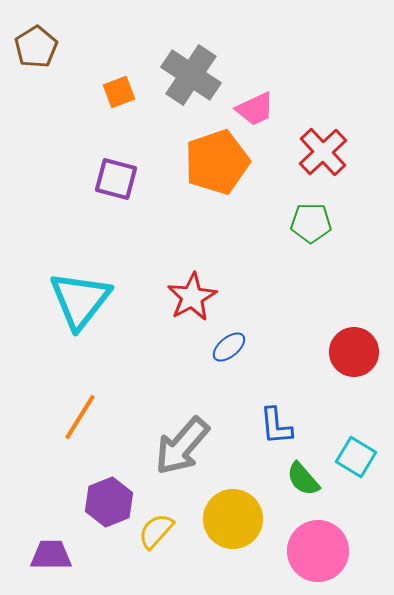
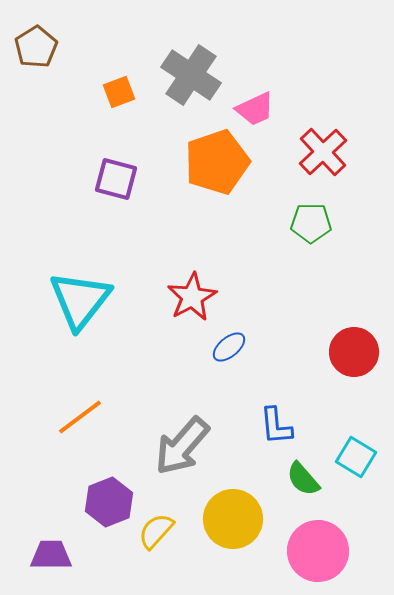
orange line: rotated 21 degrees clockwise
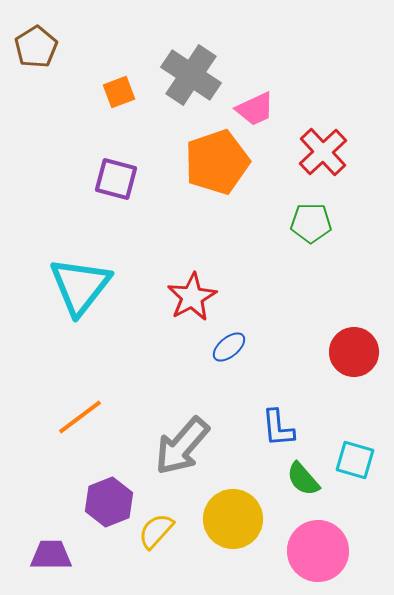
cyan triangle: moved 14 px up
blue L-shape: moved 2 px right, 2 px down
cyan square: moved 1 px left, 3 px down; rotated 15 degrees counterclockwise
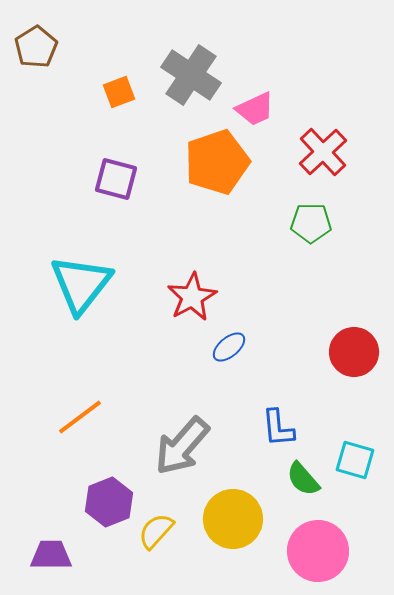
cyan triangle: moved 1 px right, 2 px up
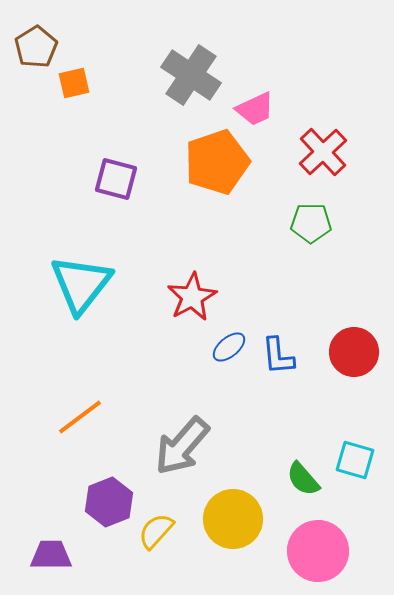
orange square: moved 45 px left, 9 px up; rotated 8 degrees clockwise
blue L-shape: moved 72 px up
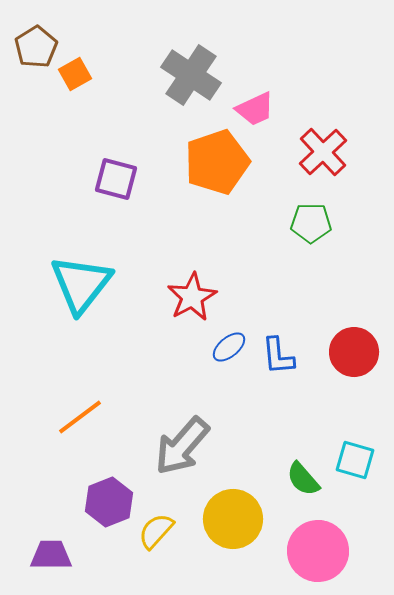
orange square: moved 1 px right, 9 px up; rotated 16 degrees counterclockwise
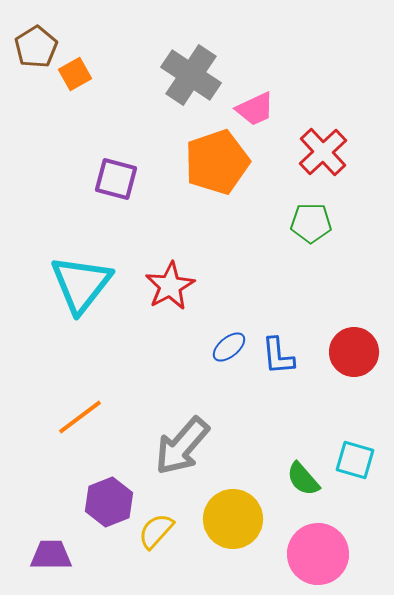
red star: moved 22 px left, 11 px up
pink circle: moved 3 px down
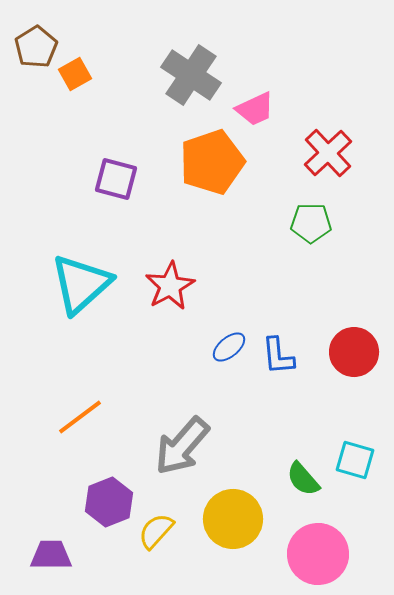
red cross: moved 5 px right, 1 px down
orange pentagon: moved 5 px left
cyan triangle: rotated 10 degrees clockwise
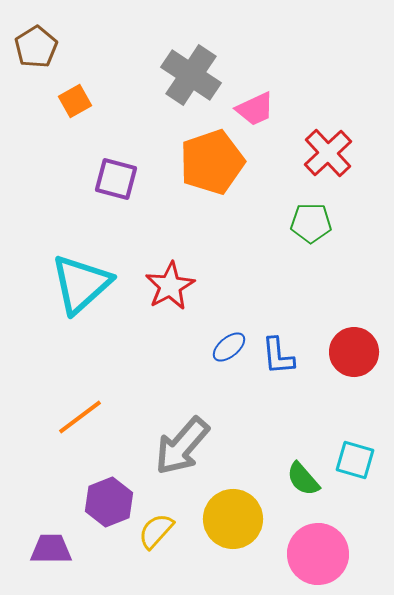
orange square: moved 27 px down
purple trapezoid: moved 6 px up
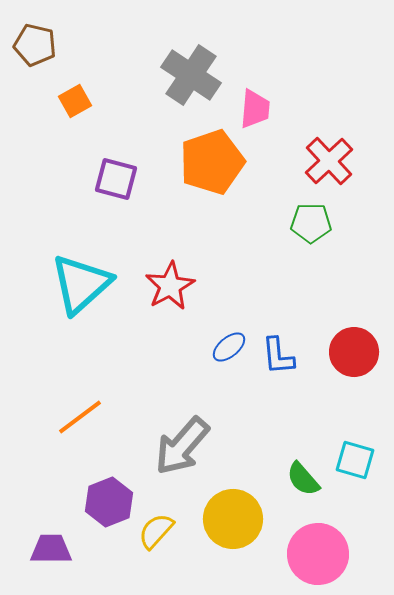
brown pentagon: moved 1 px left, 2 px up; rotated 27 degrees counterclockwise
pink trapezoid: rotated 60 degrees counterclockwise
red cross: moved 1 px right, 8 px down
